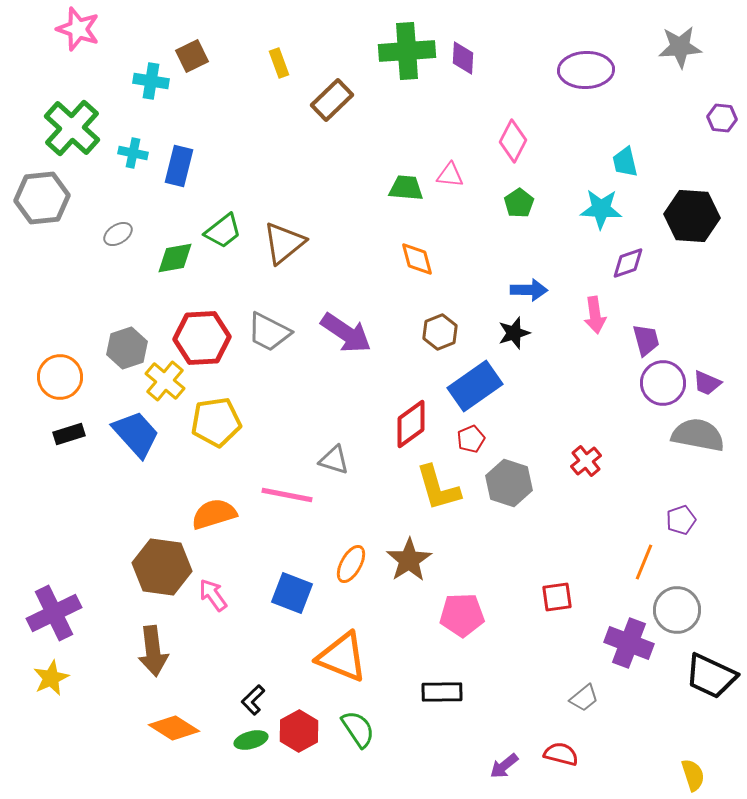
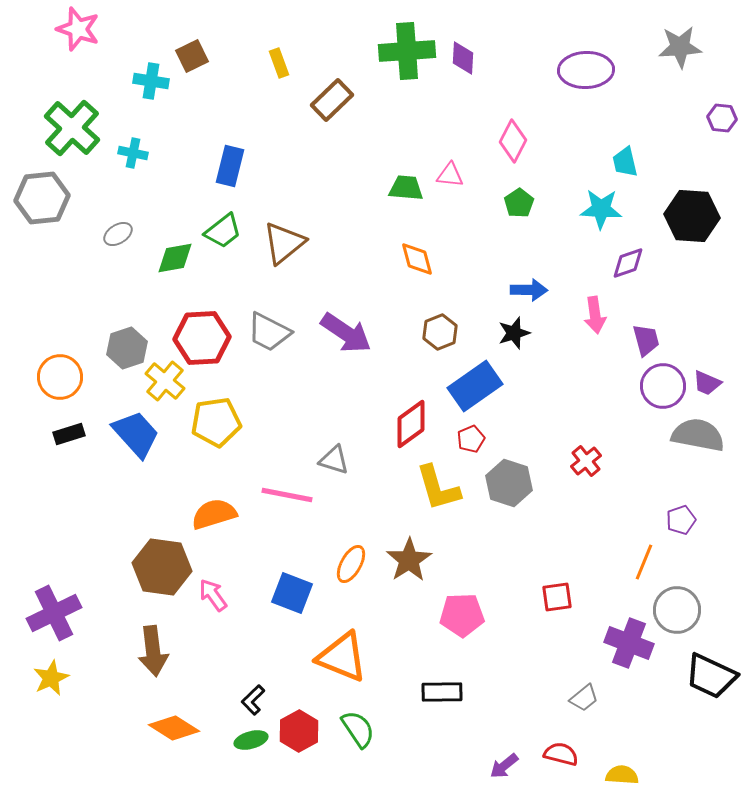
blue rectangle at (179, 166): moved 51 px right
purple circle at (663, 383): moved 3 px down
yellow semicircle at (693, 775): moved 71 px left; rotated 68 degrees counterclockwise
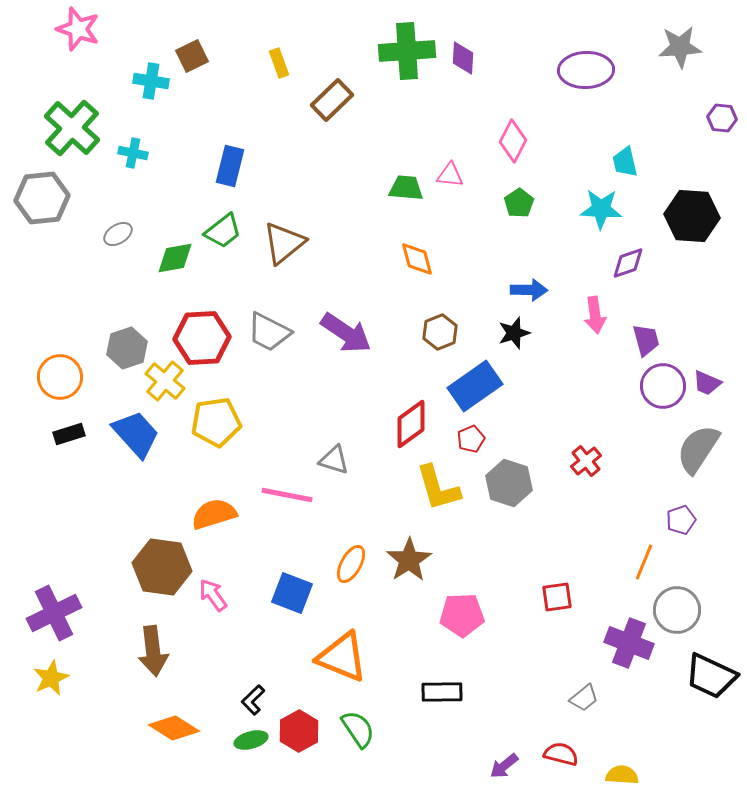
gray semicircle at (698, 435): moved 14 px down; rotated 68 degrees counterclockwise
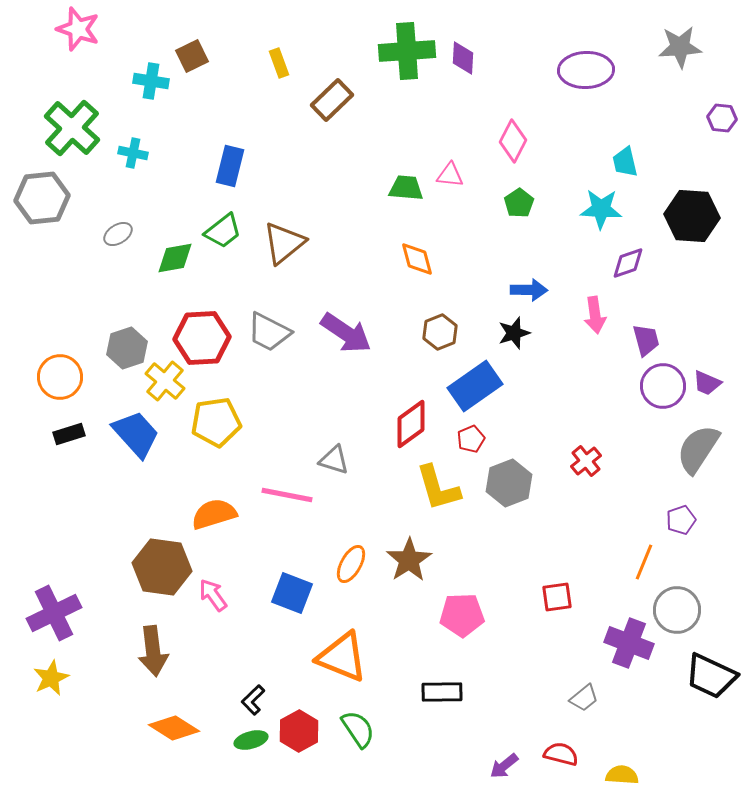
gray hexagon at (509, 483): rotated 21 degrees clockwise
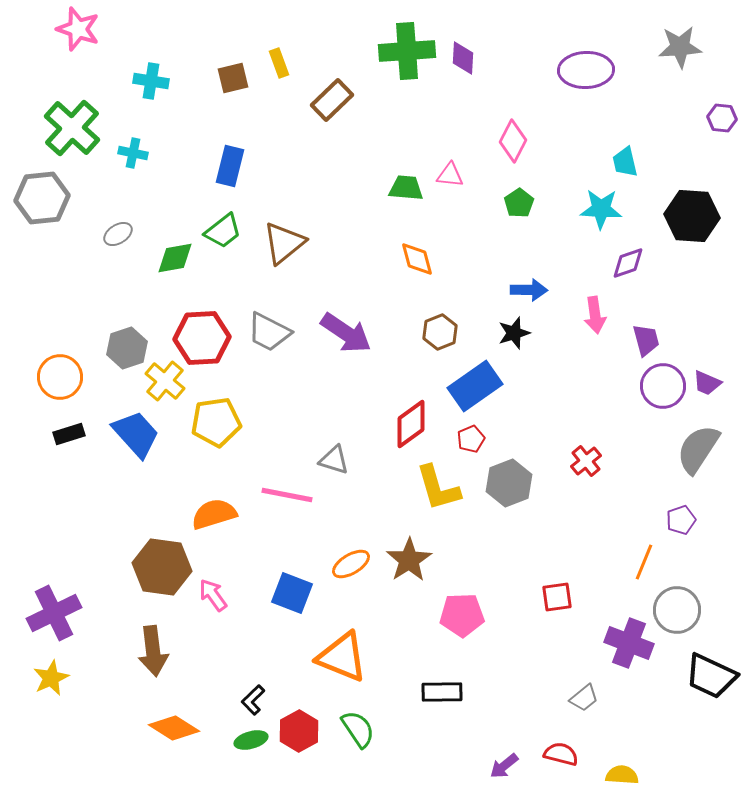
brown square at (192, 56): moved 41 px right, 22 px down; rotated 12 degrees clockwise
orange ellipse at (351, 564): rotated 30 degrees clockwise
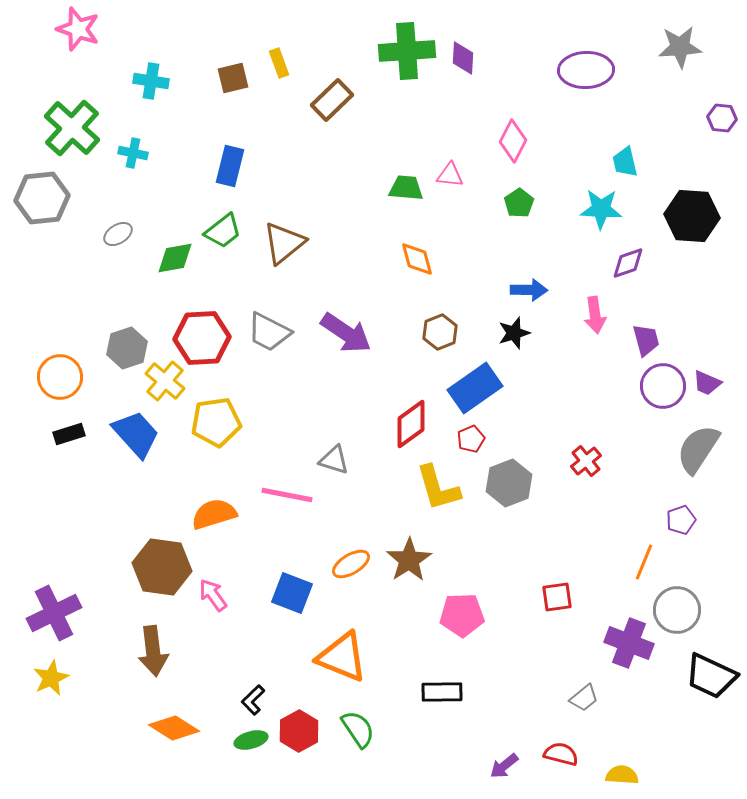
blue rectangle at (475, 386): moved 2 px down
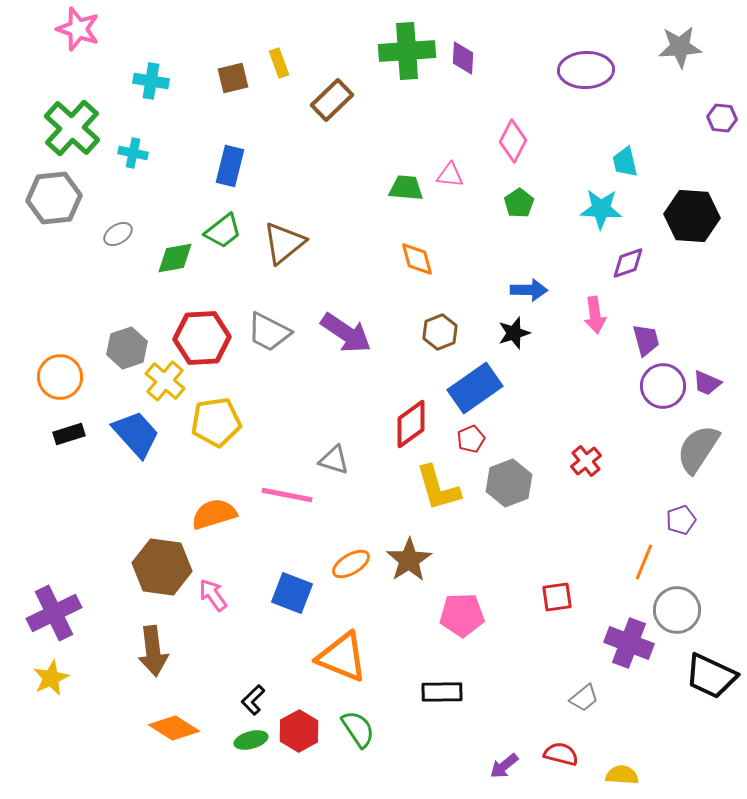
gray hexagon at (42, 198): moved 12 px right
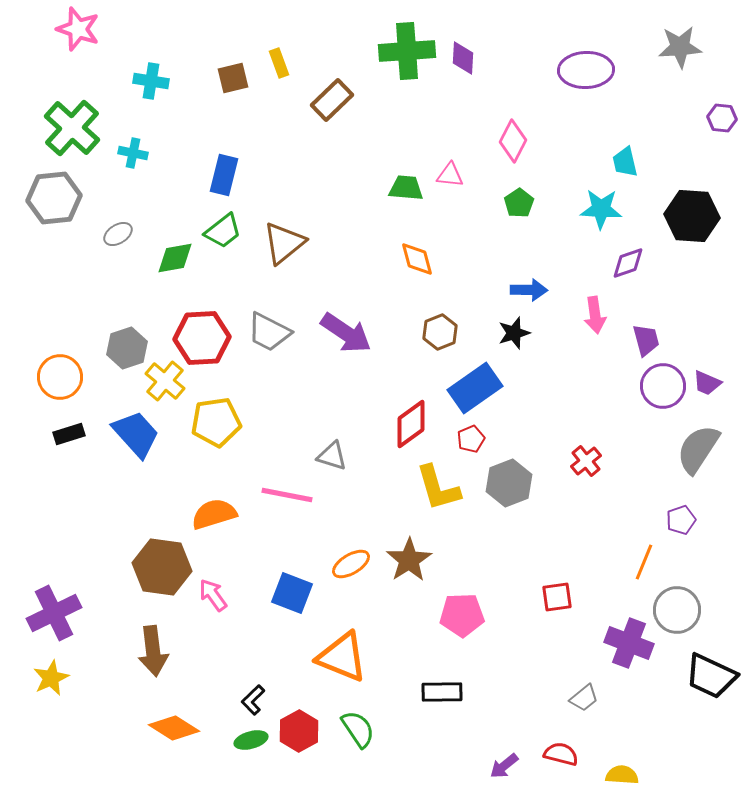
blue rectangle at (230, 166): moved 6 px left, 9 px down
gray triangle at (334, 460): moved 2 px left, 4 px up
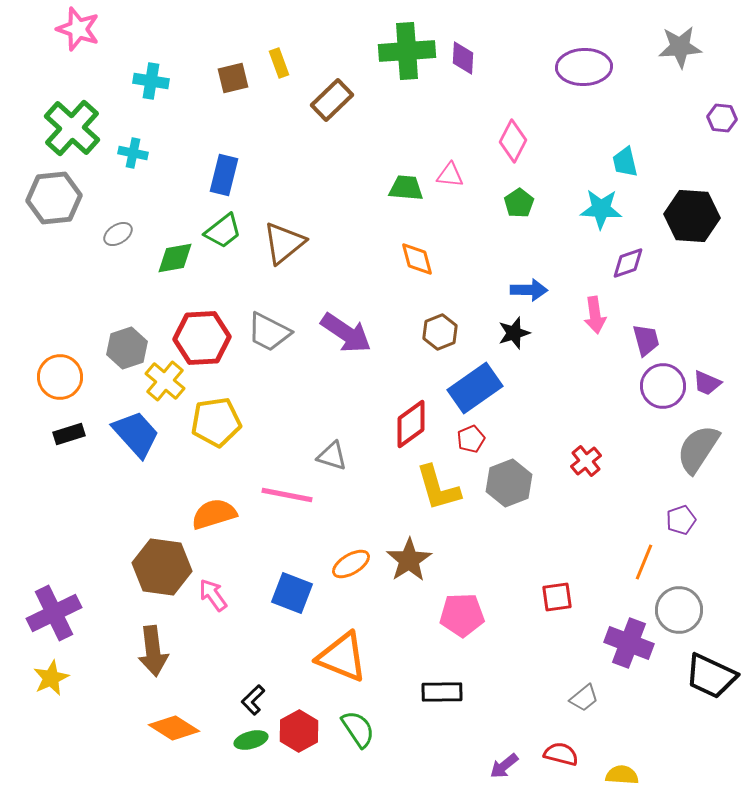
purple ellipse at (586, 70): moved 2 px left, 3 px up
gray circle at (677, 610): moved 2 px right
